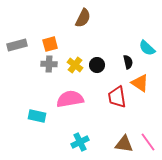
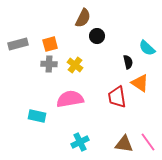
gray rectangle: moved 1 px right, 1 px up
black circle: moved 29 px up
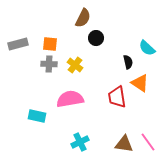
black circle: moved 1 px left, 2 px down
orange square: rotated 21 degrees clockwise
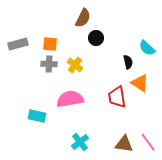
cyan cross: rotated 12 degrees counterclockwise
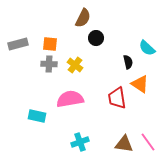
orange triangle: moved 1 px down
red trapezoid: moved 1 px down
cyan cross: rotated 18 degrees clockwise
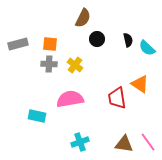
black circle: moved 1 px right, 1 px down
black semicircle: moved 22 px up
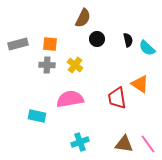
gray cross: moved 2 px left, 1 px down
pink line: moved 2 px down
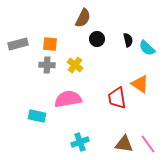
pink semicircle: moved 2 px left
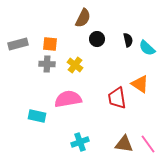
gray cross: moved 1 px up
